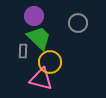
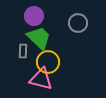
yellow circle: moved 2 px left
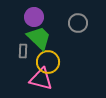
purple circle: moved 1 px down
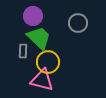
purple circle: moved 1 px left, 1 px up
pink triangle: moved 1 px right, 1 px down
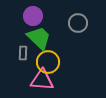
gray rectangle: moved 2 px down
pink triangle: rotated 10 degrees counterclockwise
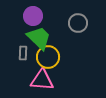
yellow circle: moved 5 px up
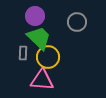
purple circle: moved 2 px right
gray circle: moved 1 px left, 1 px up
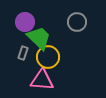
purple circle: moved 10 px left, 6 px down
gray rectangle: rotated 16 degrees clockwise
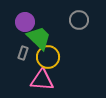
gray circle: moved 2 px right, 2 px up
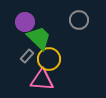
gray rectangle: moved 4 px right, 3 px down; rotated 24 degrees clockwise
yellow circle: moved 1 px right, 2 px down
